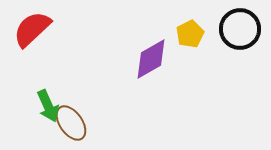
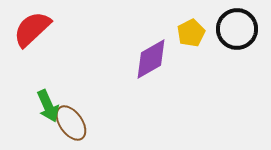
black circle: moved 3 px left
yellow pentagon: moved 1 px right, 1 px up
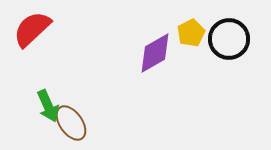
black circle: moved 8 px left, 10 px down
purple diamond: moved 4 px right, 6 px up
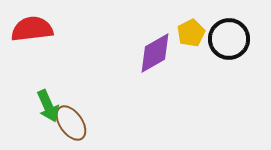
red semicircle: rotated 36 degrees clockwise
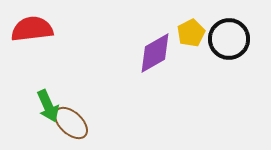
brown ellipse: rotated 12 degrees counterclockwise
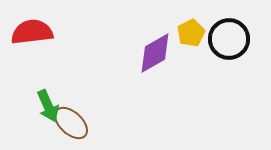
red semicircle: moved 3 px down
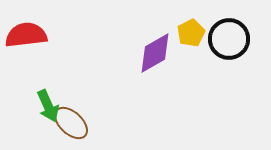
red semicircle: moved 6 px left, 3 px down
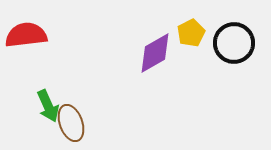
black circle: moved 5 px right, 4 px down
brown ellipse: rotated 27 degrees clockwise
